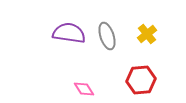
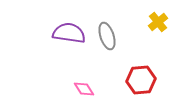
yellow cross: moved 11 px right, 12 px up
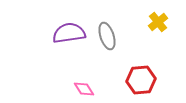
purple semicircle: rotated 16 degrees counterclockwise
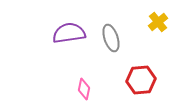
gray ellipse: moved 4 px right, 2 px down
pink diamond: rotated 45 degrees clockwise
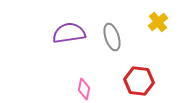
gray ellipse: moved 1 px right, 1 px up
red hexagon: moved 2 px left, 1 px down; rotated 12 degrees clockwise
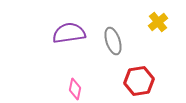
gray ellipse: moved 1 px right, 4 px down
red hexagon: rotated 16 degrees counterclockwise
pink diamond: moved 9 px left
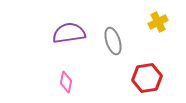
yellow cross: rotated 12 degrees clockwise
red hexagon: moved 8 px right, 3 px up
pink diamond: moved 9 px left, 7 px up
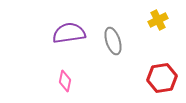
yellow cross: moved 2 px up
red hexagon: moved 15 px right
pink diamond: moved 1 px left, 1 px up
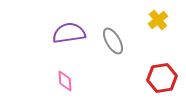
yellow cross: rotated 12 degrees counterclockwise
gray ellipse: rotated 12 degrees counterclockwise
pink diamond: rotated 15 degrees counterclockwise
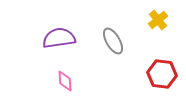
purple semicircle: moved 10 px left, 5 px down
red hexagon: moved 4 px up; rotated 16 degrees clockwise
